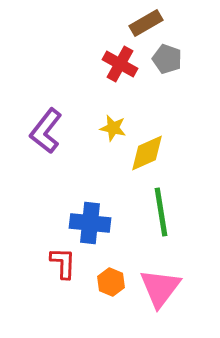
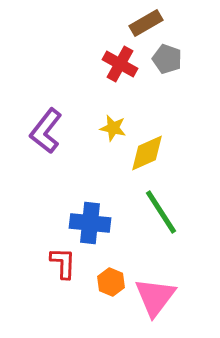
green line: rotated 24 degrees counterclockwise
pink triangle: moved 5 px left, 9 px down
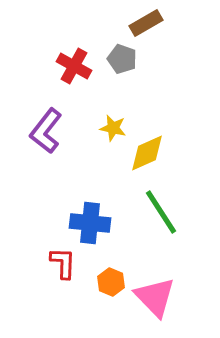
gray pentagon: moved 45 px left
red cross: moved 46 px left, 2 px down
pink triangle: rotated 21 degrees counterclockwise
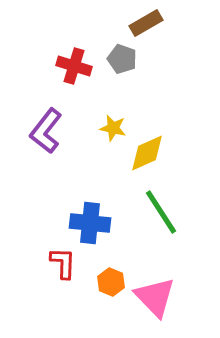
red cross: rotated 12 degrees counterclockwise
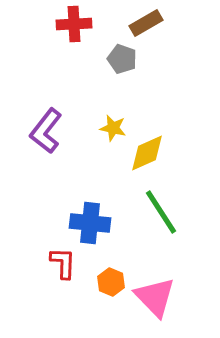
red cross: moved 42 px up; rotated 20 degrees counterclockwise
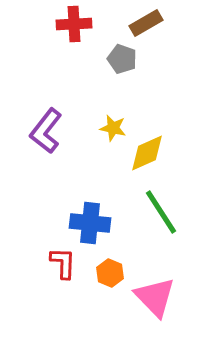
orange hexagon: moved 1 px left, 9 px up
